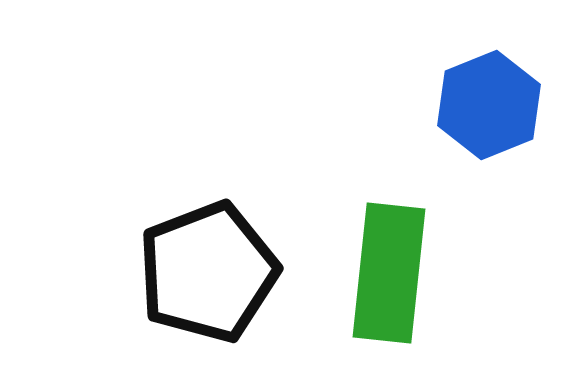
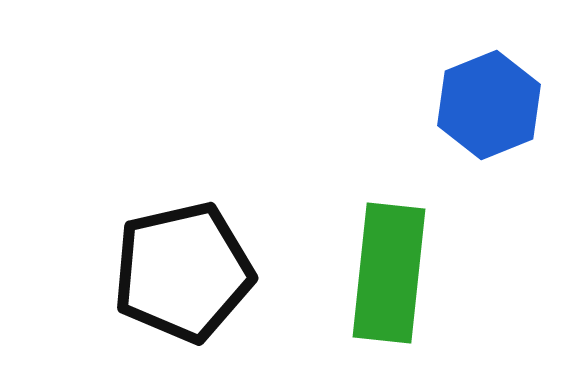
black pentagon: moved 25 px left; rotated 8 degrees clockwise
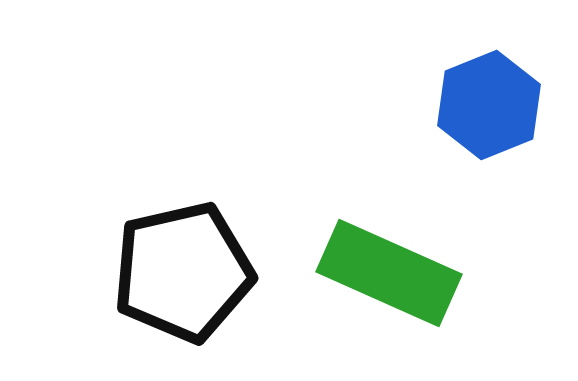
green rectangle: rotated 72 degrees counterclockwise
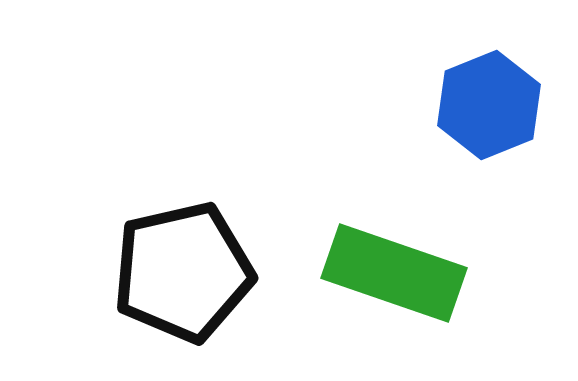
green rectangle: moved 5 px right; rotated 5 degrees counterclockwise
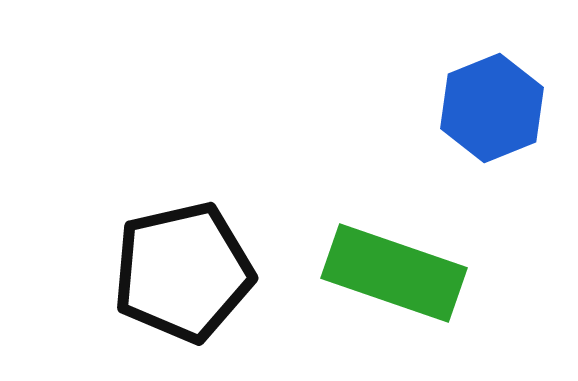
blue hexagon: moved 3 px right, 3 px down
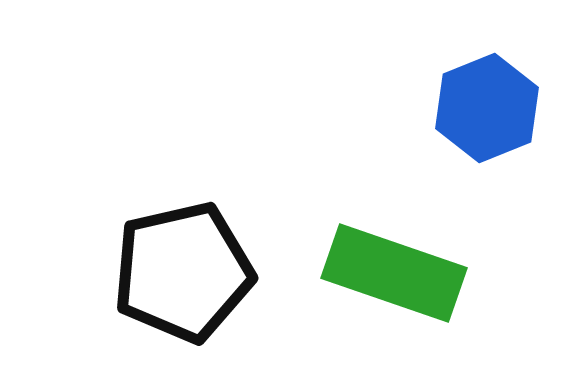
blue hexagon: moved 5 px left
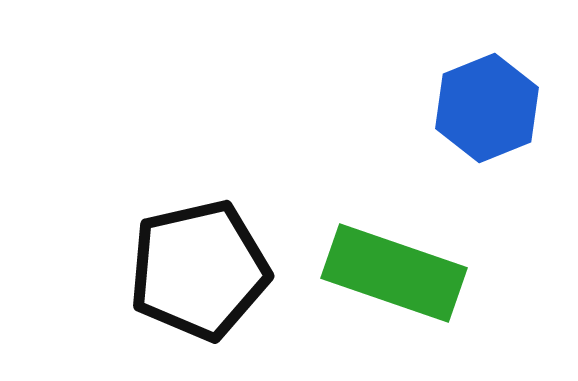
black pentagon: moved 16 px right, 2 px up
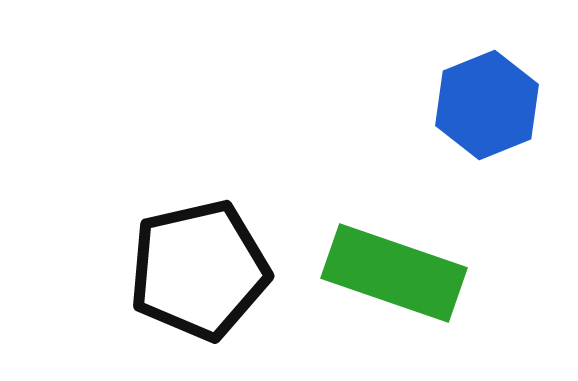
blue hexagon: moved 3 px up
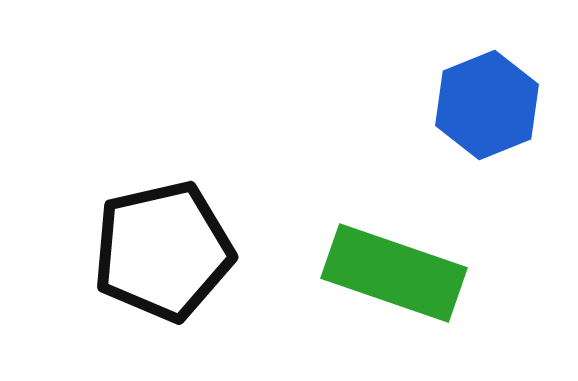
black pentagon: moved 36 px left, 19 px up
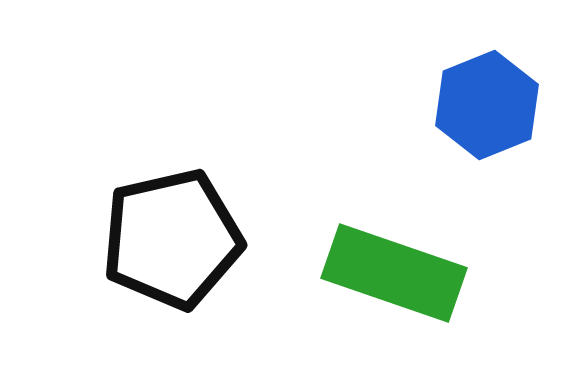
black pentagon: moved 9 px right, 12 px up
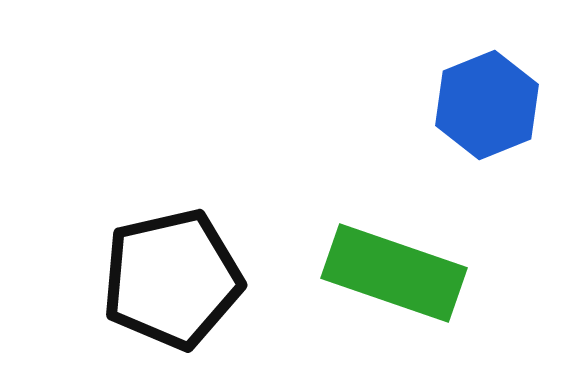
black pentagon: moved 40 px down
